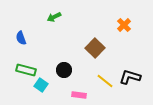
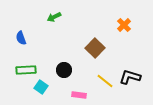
green rectangle: rotated 18 degrees counterclockwise
cyan square: moved 2 px down
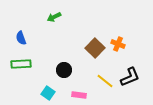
orange cross: moved 6 px left, 19 px down; rotated 24 degrees counterclockwise
green rectangle: moved 5 px left, 6 px up
black L-shape: rotated 140 degrees clockwise
cyan square: moved 7 px right, 6 px down
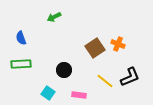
brown square: rotated 12 degrees clockwise
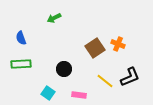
green arrow: moved 1 px down
black circle: moved 1 px up
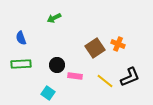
black circle: moved 7 px left, 4 px up
pink rectangle: moved 4 px left, 19 px up
